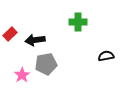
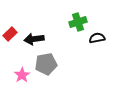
green cross: rotated 18 degrees counterclockwise
black arrow: moved 1 px left, 1 px up
black semicircle: moved 9 px left, 18 px up
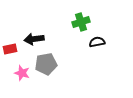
green cross: moved 3 px right
red rectangle: moved 15 px down; rotated 32 degrees clockwise
black semicircle: moved 4 px down
pink star: moved 2 px up; rotated 21 degrees counterclockwise
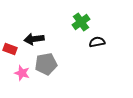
green cross: rotated 18 degrees counterclockwise
red rectangle: rotated 32 degrees clockwise
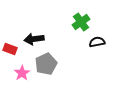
gray pentagon: rotated 15 degrees counterclockwise
pink star: rotated 21 degrees clockwise
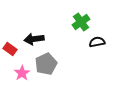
red rectangle: rotated 16 degrees clockwise
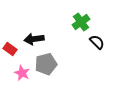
black semicircle: rotated 56 degrees clockwise
gray pentagon: rotated 10 degrees clockwise
pink star: rotated 14 degrees counterclockwise
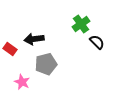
green cross: moved 2 px down
pink star: moved 9 px down
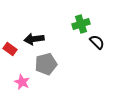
green cross: rotated 18 degrees clockwise
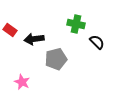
green cross: moved 5 px left; rotated 30 degrees clockwise
red rectangle: moved 19 px up
gray pentagon: moved 10 px right, 5 px up
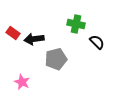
red rectangle: moved 3 px right, 3 px down
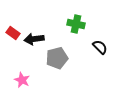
black semicircle: moved 3 px right, 5 px down
gray pentagon: moved 1 px right, 1 px up
pink star: moved 2 px up
